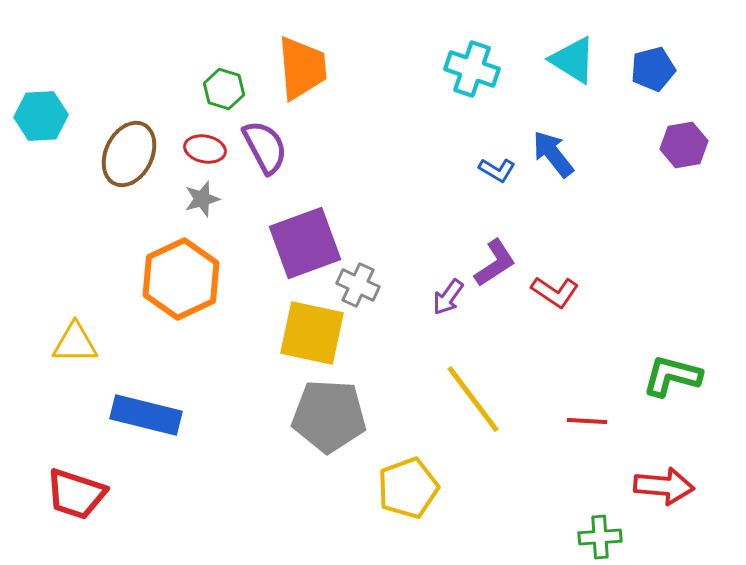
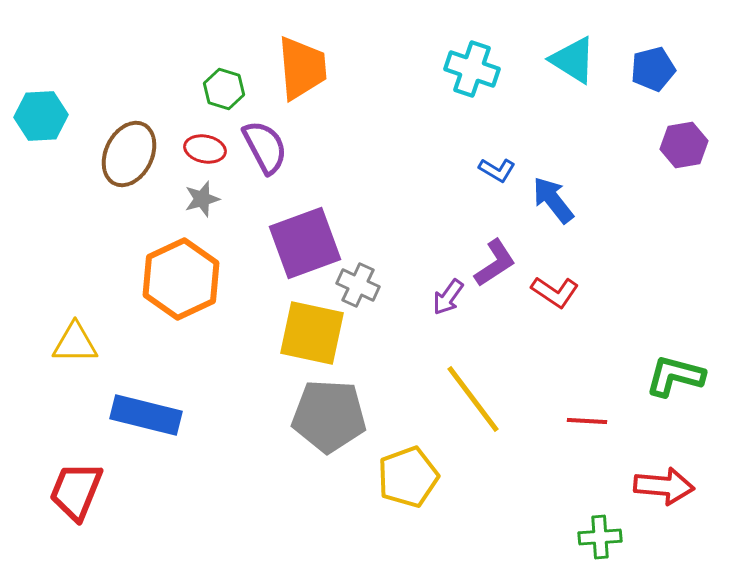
blue arrow: moved 46 px down
green L-shape: moved 3 px right
yellow pentagon: moved 11 px up
red trapezoid: moved 3 px up; rotated 94 degrees clockwise
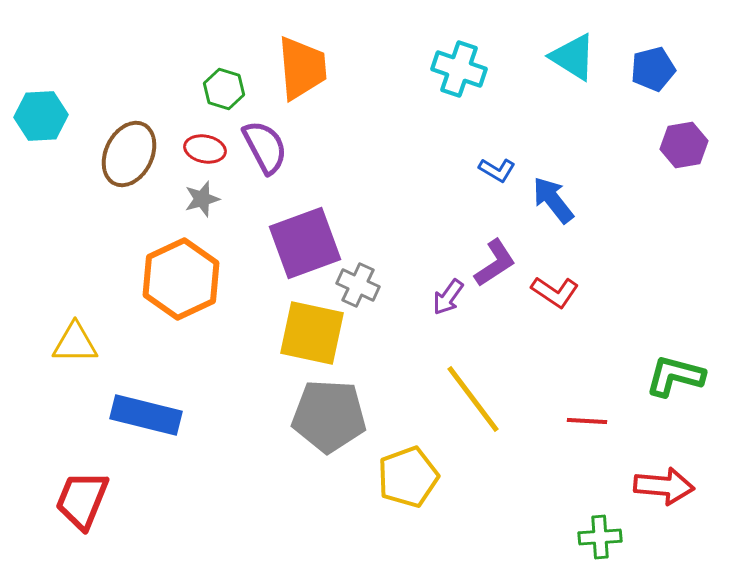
cyan triangle: moved 3 px up
cyan cross: moved 13 px left
red trapezoid: moved 6 px right, 9 px down
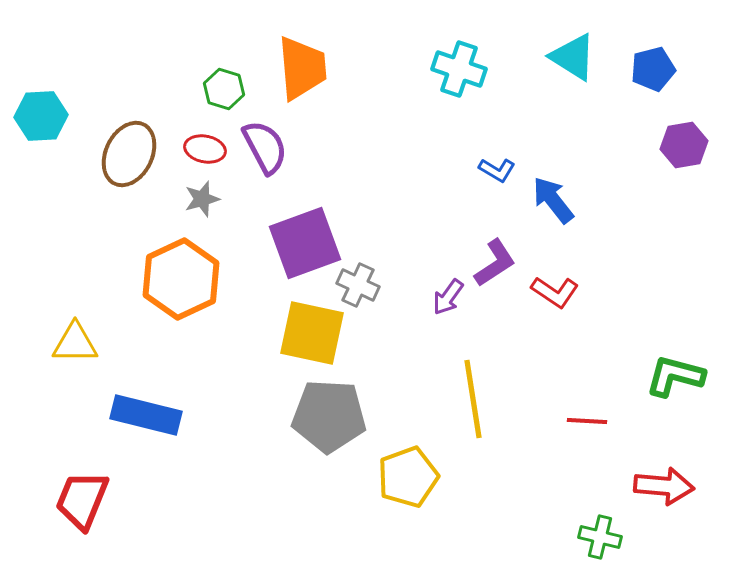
yellow line: rotated 28 degrees clockwise
green cross: rotated 18 degrees clockwise
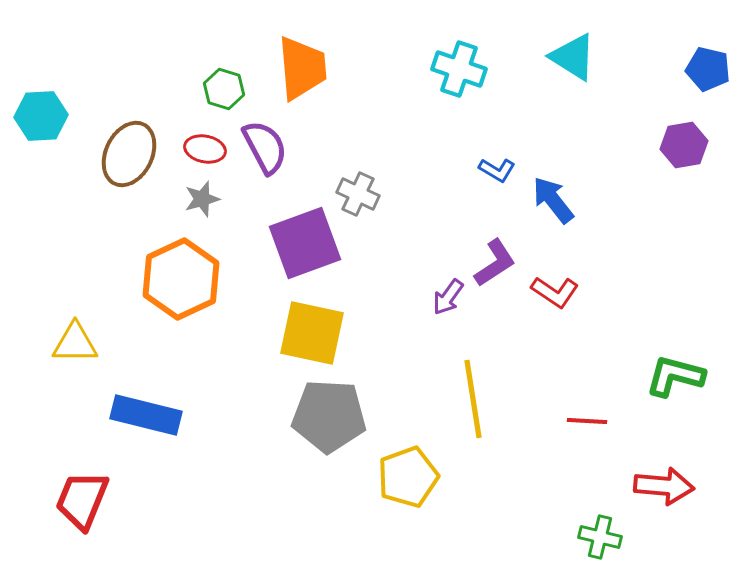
blue pentagon: moved 55 px right; rotated 27 degrees clockwise
gray cross: moved 91 px up
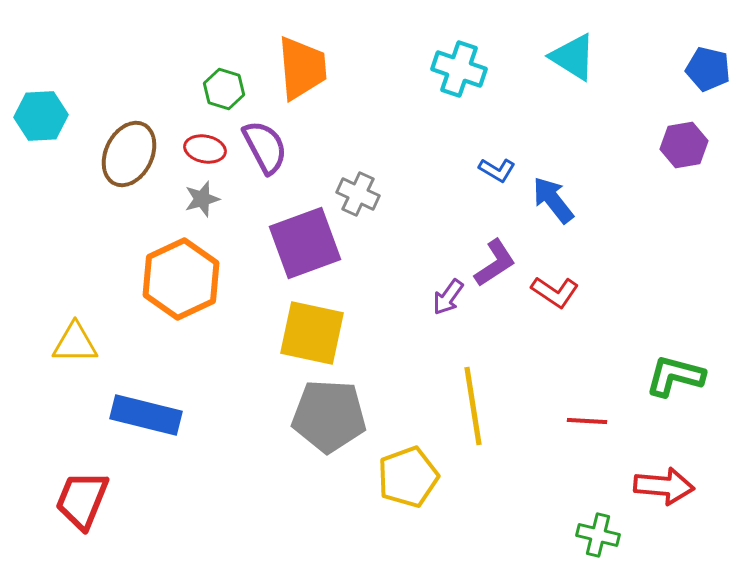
yellow line: moved 7 px down
green cross: moved 2 px left, 2 px up
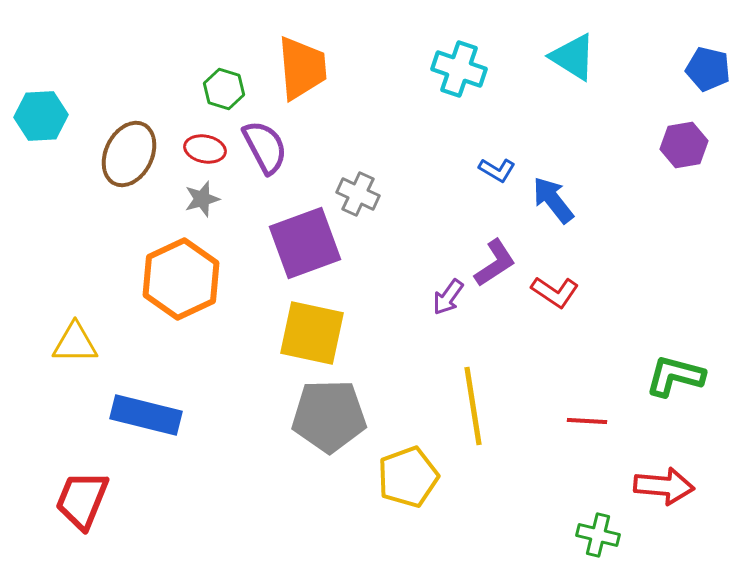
gray pentagon: rotated 4 degrees counterclockwise
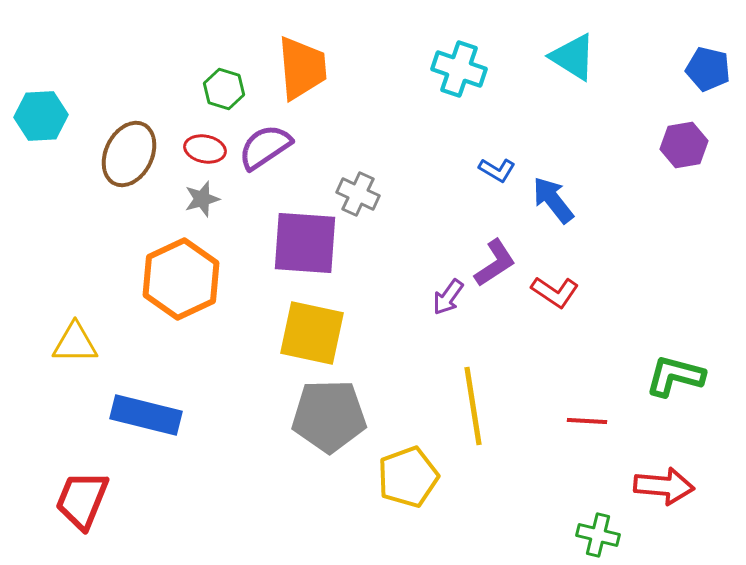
purple semicircle: rotated 96 degrees counterclockwise
purple square: rotated 24 degrees clockwise
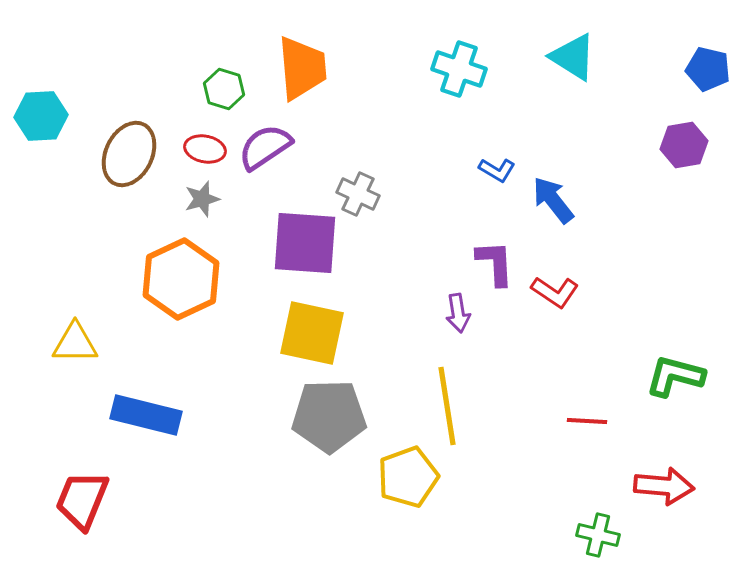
purple L-shape: rotated 60 degrees counterclockwise
purple arrow: moved 10 px right, 16 px down; rotated 45 degrees counterclockwise
yellow line: moved 26 px left
